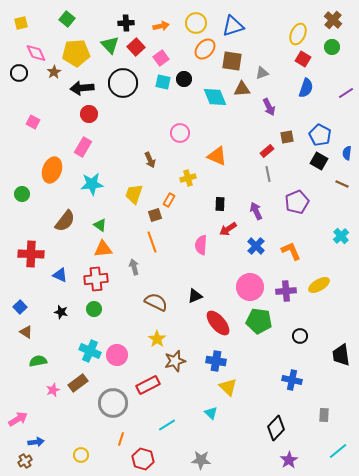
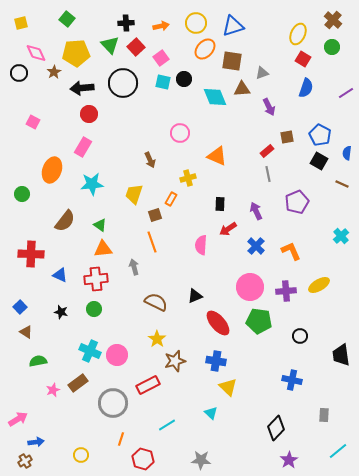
orange rectangle at (169, 200): moved 2 px right, 1 px up
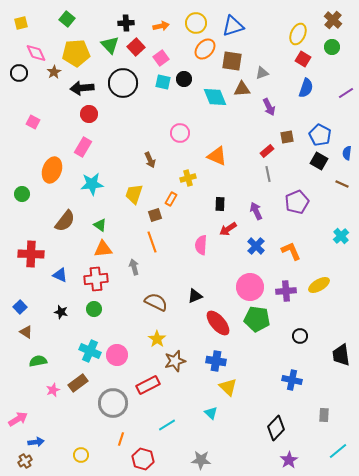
green pentagon at (259, 321): moved 2 px left, 2 px up
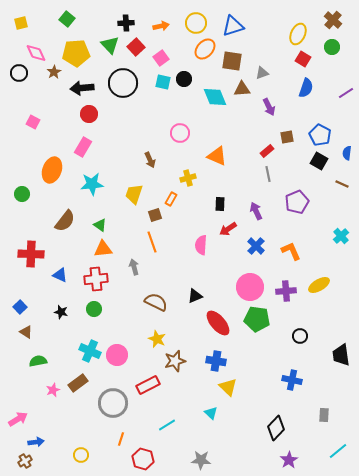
yellow star at (157, 339): rotated 12 degrees counterclockwise
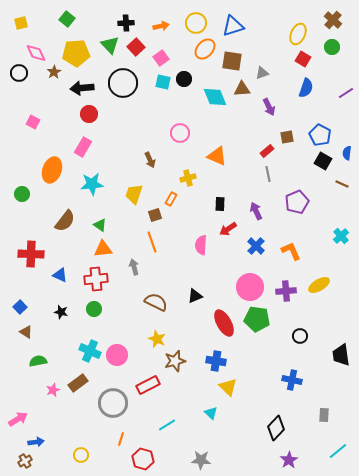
black square at (319, 161): moved 4 px right
red ellipse at (218, 323): moved 6 px right; rotated 12 degrees clockwise
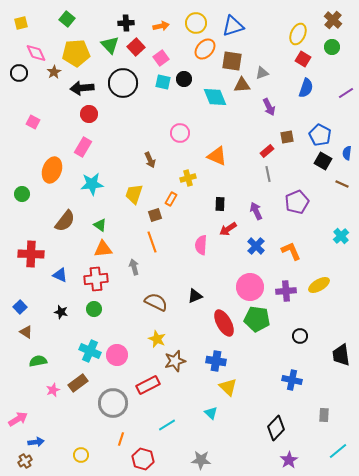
brown triangle at (242, 89): moved 4 px up
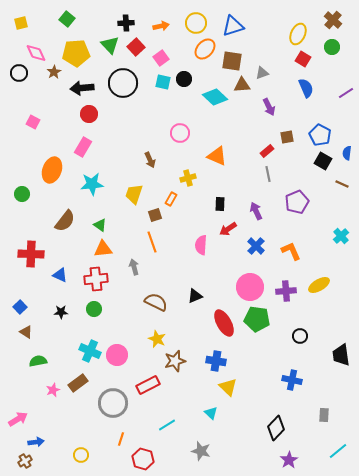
blue semicircle at (306, 88): rotated 42 degrees counterclockwise
cyan diamond at (215, 97): rotated 25 degrees counterclockwise
black star at (61, 312): rotated 16 degrees counterclockwise
gray star at (201, 460): moved 9 px up; rotated 12 degrees clockwise
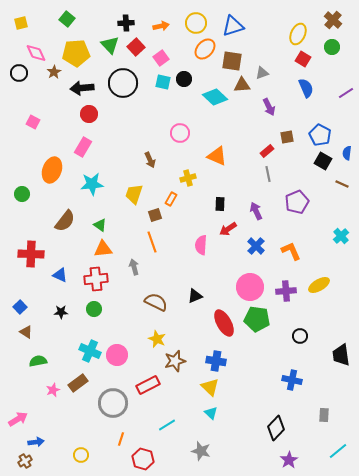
yellow triangle at (228, 387): moved 18 px left
